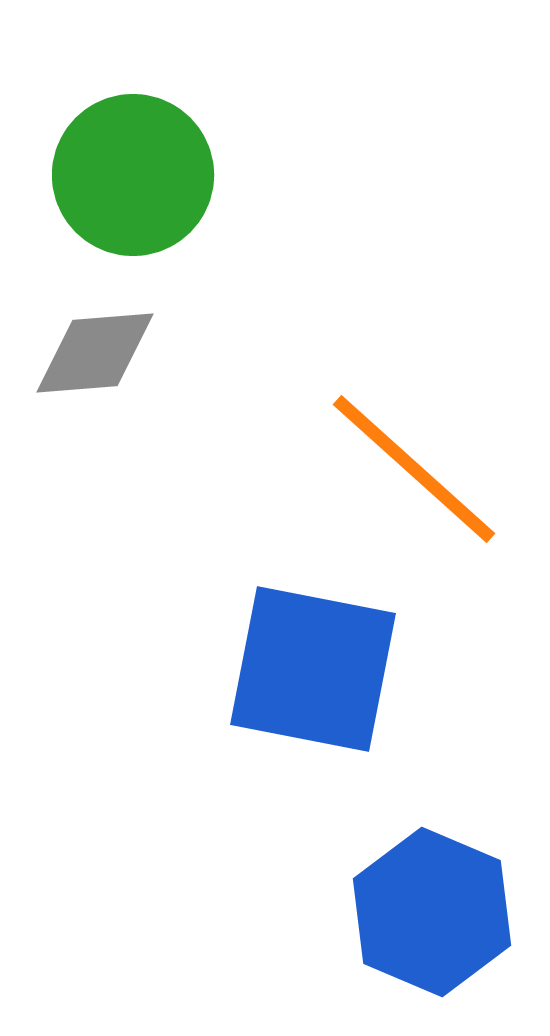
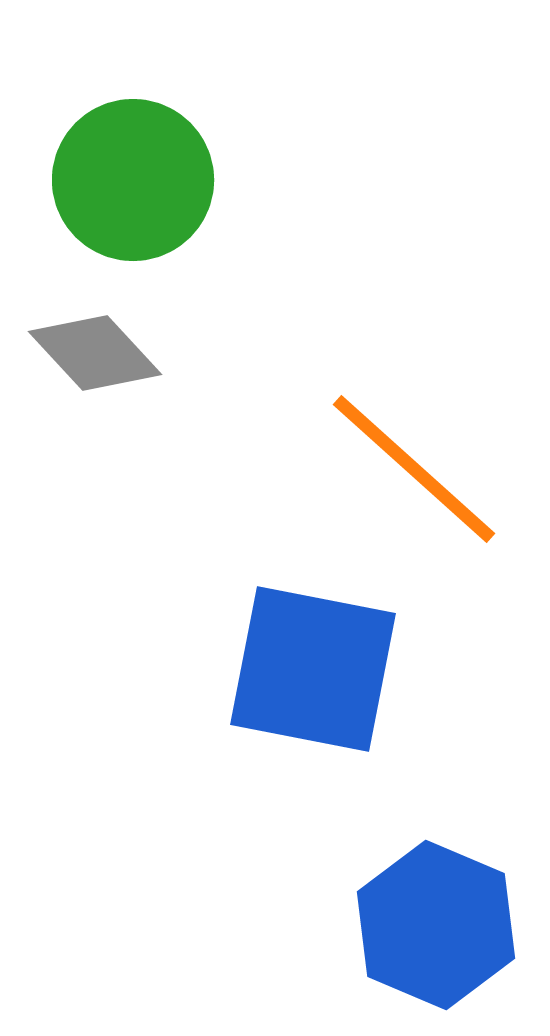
green circle: moved 5 px down
gray diamond: rotated 52 degrees clockwise
blue hexagon: moved 4 px right, 13 px down
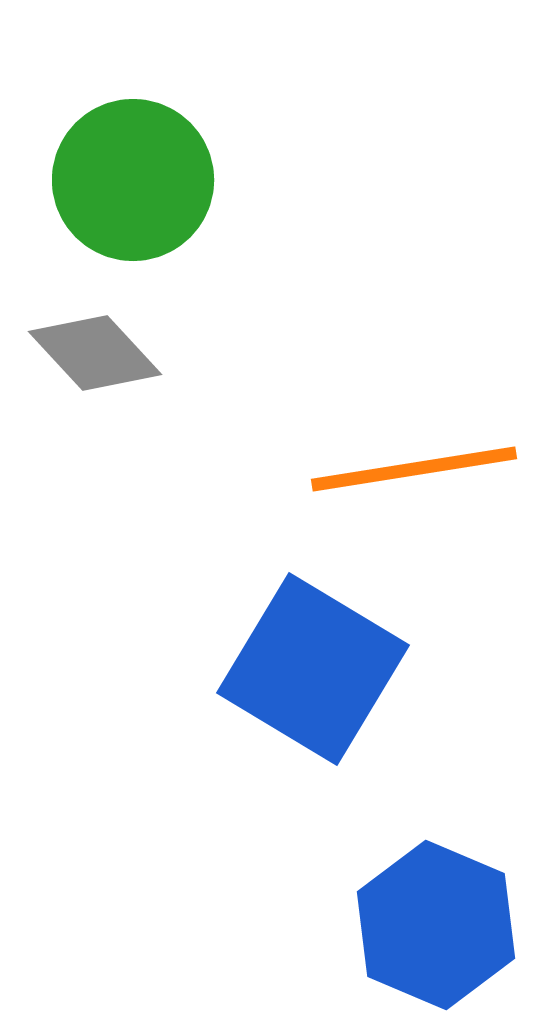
orange line: rotated 51 degrees counterclockwise
blue square: rotated 20 degrees clockwise
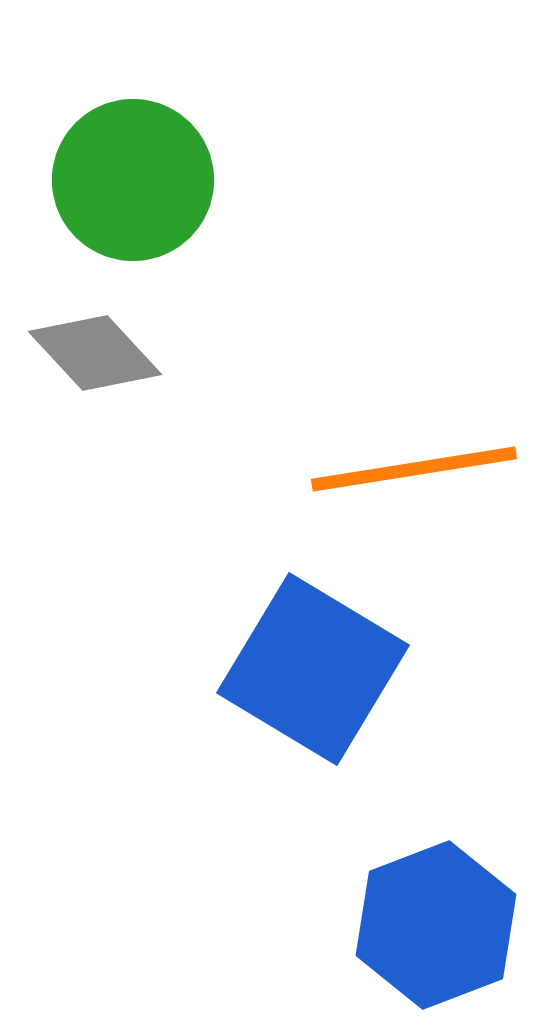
blue hexagon: rotated 16 degrees clockwise
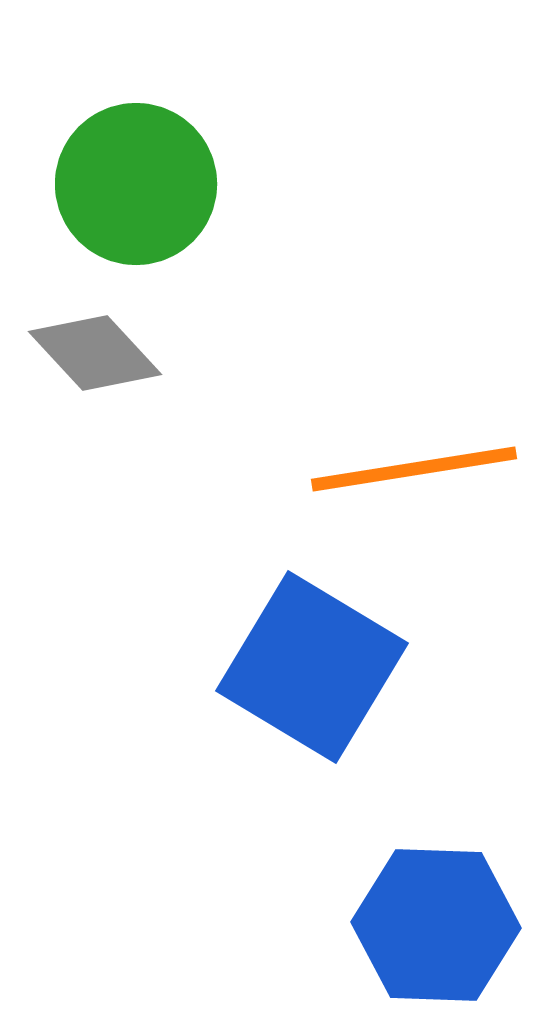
green circle: moved 3 px right, 4 px down
blue square: moved 1 px left, 2 px up
blue hexagon: rotated 23 degrees clockwise
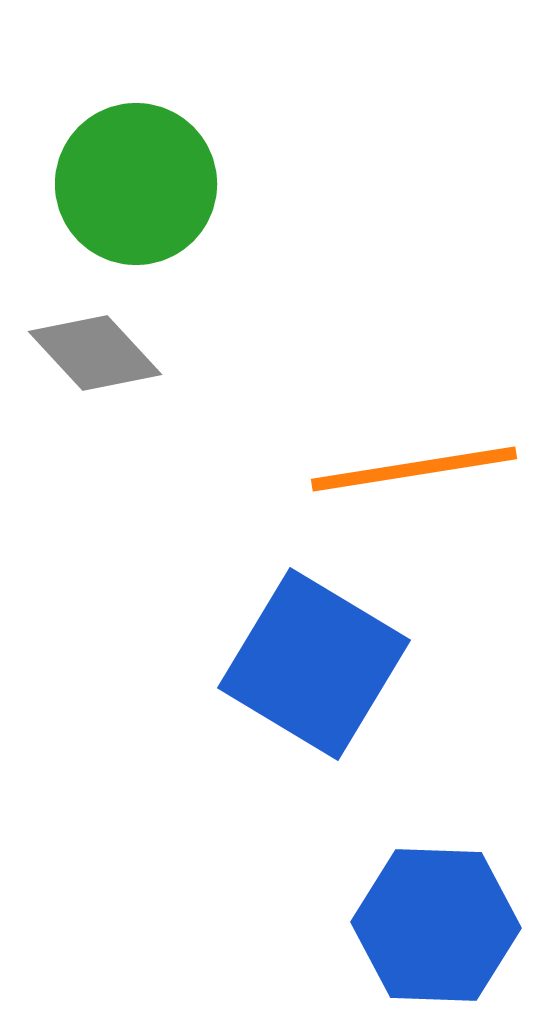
blue square: moved 2 px right, 3 px up
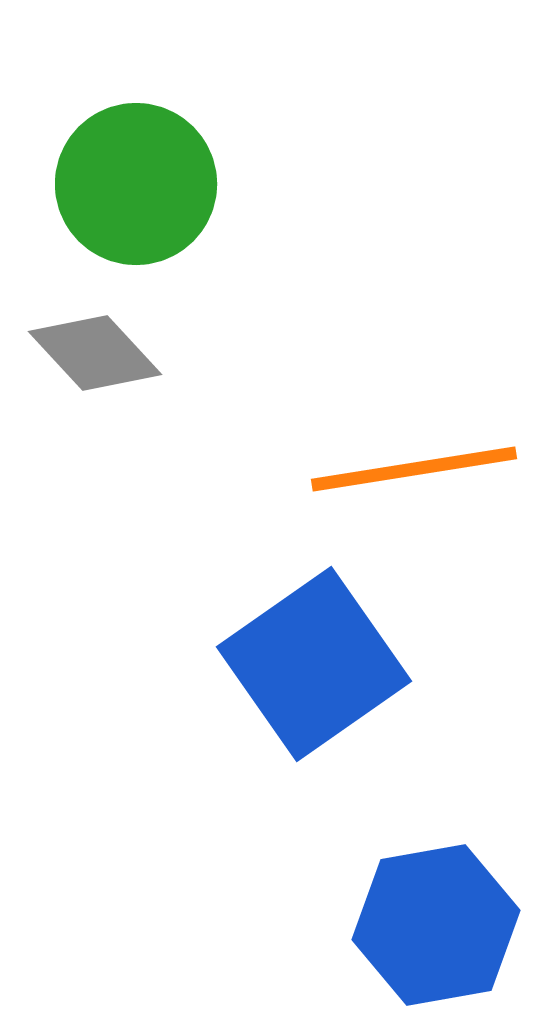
blue square: rotated 24 degrees clockwise
blue hexagon: rotated 12 degrees counterclockwise
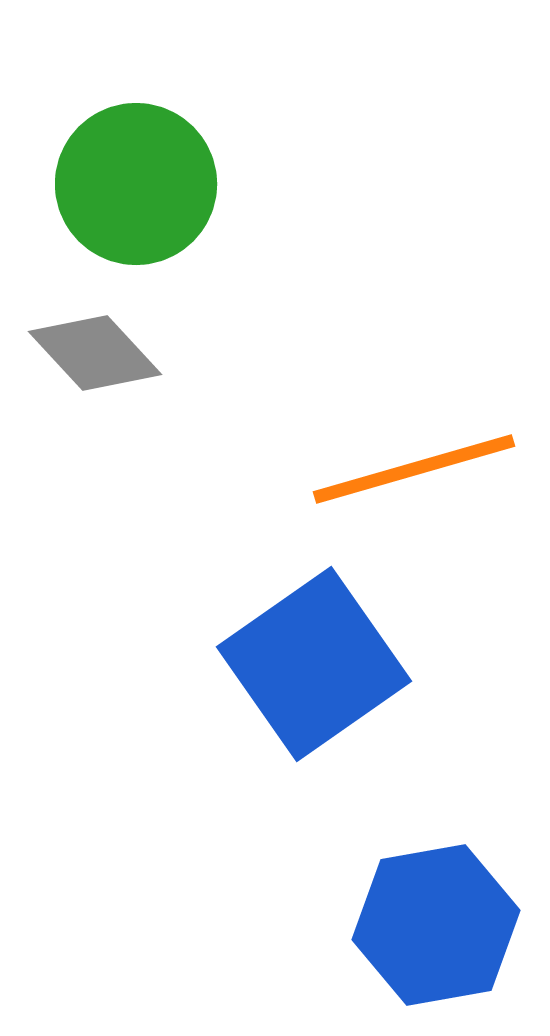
orange line: rotated 7 degrees counterclockwise
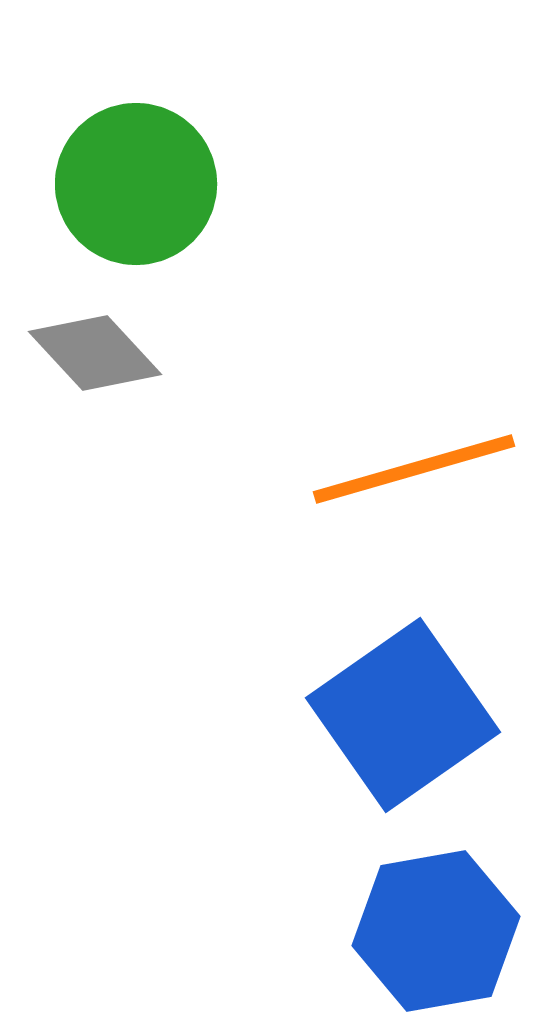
blue square: moved 89 px right, 51 px down
blue hexagon: moved 6 px down
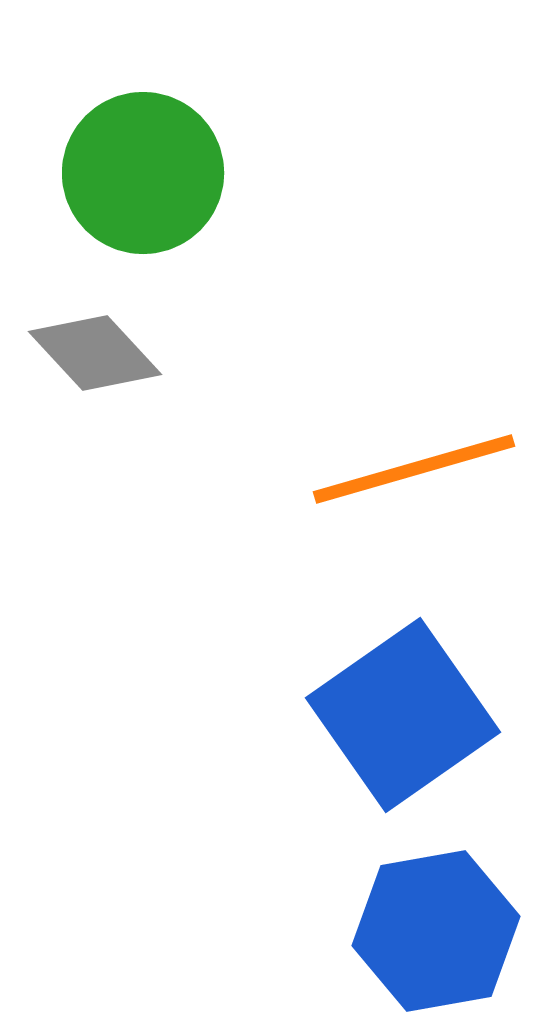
green circle: moved 7 px right, 11 px up
